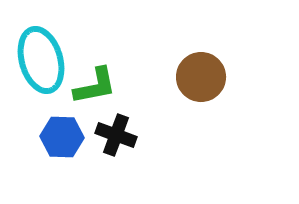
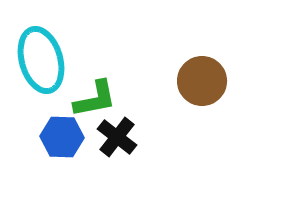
brown circle: moved 1 px right, 4 px down
green L-shape: moved 13 px down
black cross: moved 1 px right, 2 px down; rotated 18 degrees clockwise
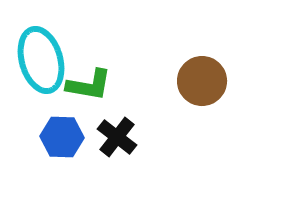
green L-shape: moved 6 px left, 14 px up; rotated 21 degrees clockwise
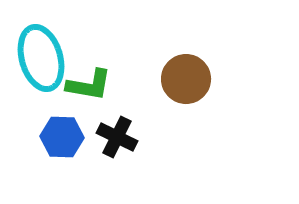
cyan ellipse: moved 2 px up
brown circle: moved 16 px left, 2 px up
black cross: rotated 12 degrees counterclockwise
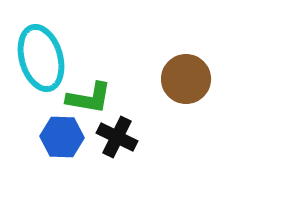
green L-shape: moved 13 px down
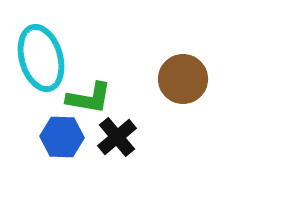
brown circle: moved 3 px left
black cross: rotated 24 degrees clockwise
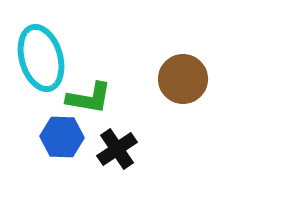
black cross: moved 12 px down; rotated 6 degrees clockwise
